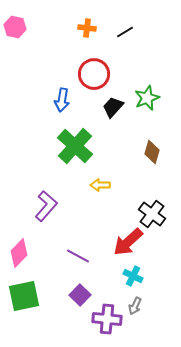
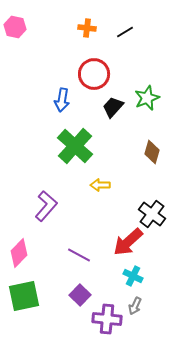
purple line: moved 1 px right, 1 px up
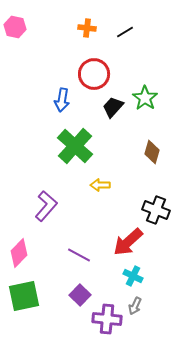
green star: moved 2 px left; rotated 15 degrees counterclockwise
black cross: moved 4 px right, 4 px up; rotated 16 degrees counterclockwise
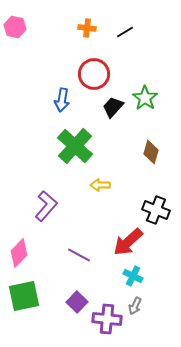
brown diamond: moved 1 px left
purple square: moved 3 px left, 7 px down
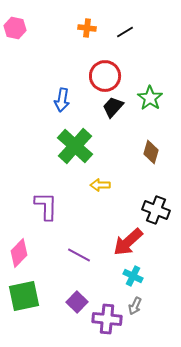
pink hexagon: moved 1 px down
red circle: moved 11 px right, 2 px down
green star: moved 5 px right
purple L-shape: rotated 40 degrees counterclockwise
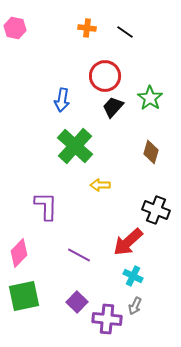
black line: rotated 66 degrees clockwise
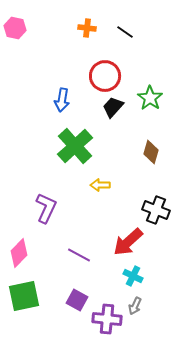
green cross: rotated 6 degrees clockwise
purple L-shape: moved 2 px down; rotated 24 degrees clockwise
purple square: moved 2 px up; rotated 15 degrees counterclockwise
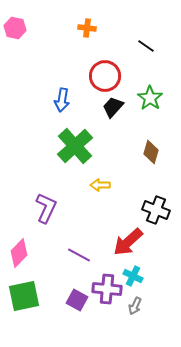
black line: moved 21 px right, 14 px down
purple cross: moved 30 px up
